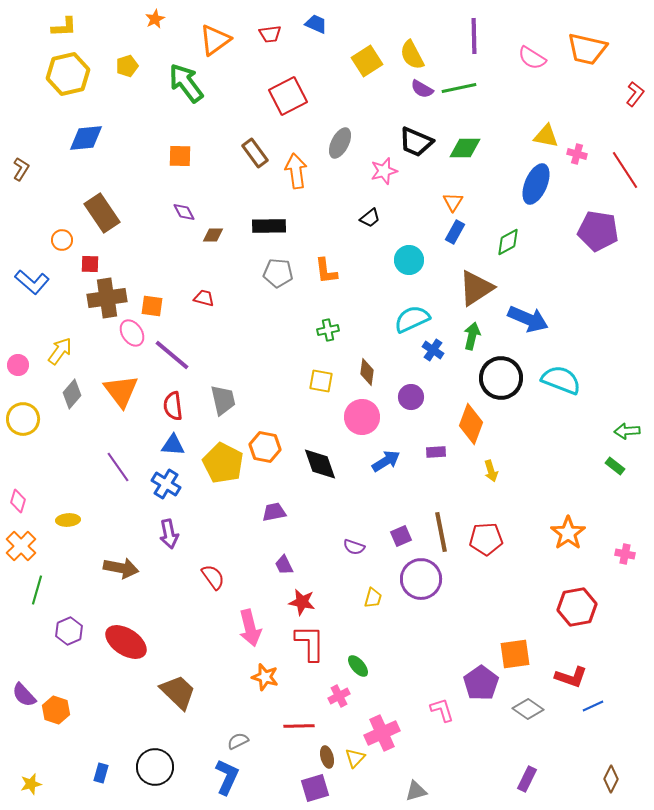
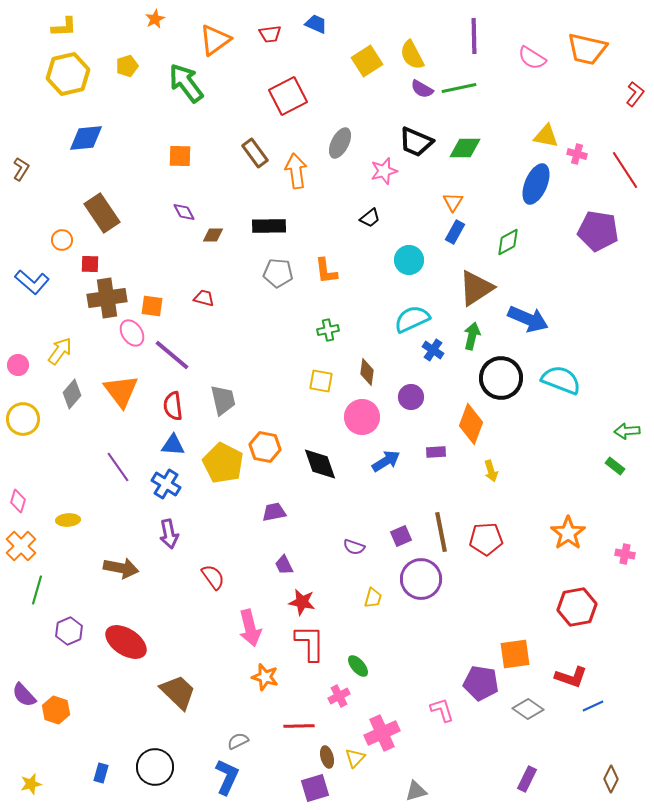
purple pentagon at (481, 683): rotated 28 degrees counterclockwise
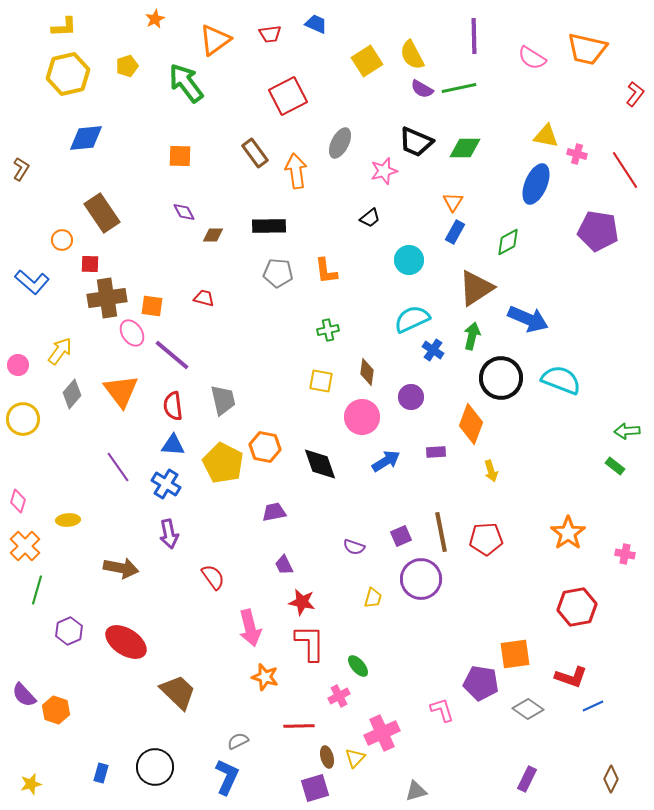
orange cross at (21, 546): moved 4 px right
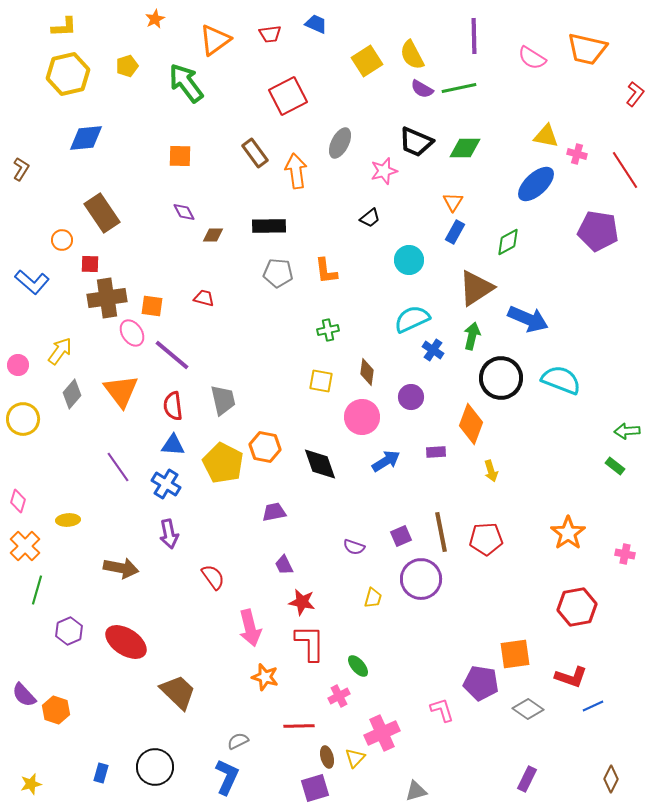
blue ellipse at (536, 184): rotated 24 degrees clockwise
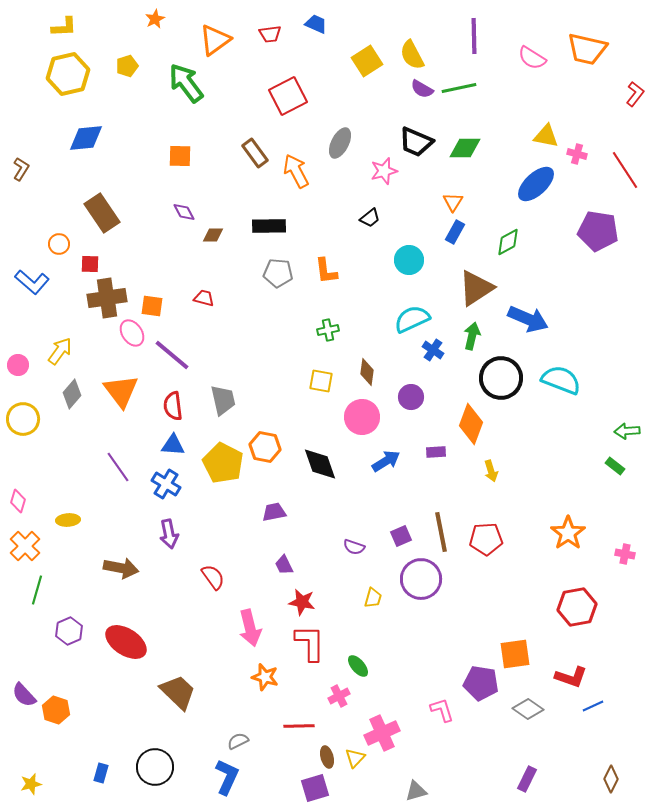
orange arrow at (296, 171): rotated 20 degrees counterclockwise
orange circle at (62, 240): moved 3 px left, 4 px down
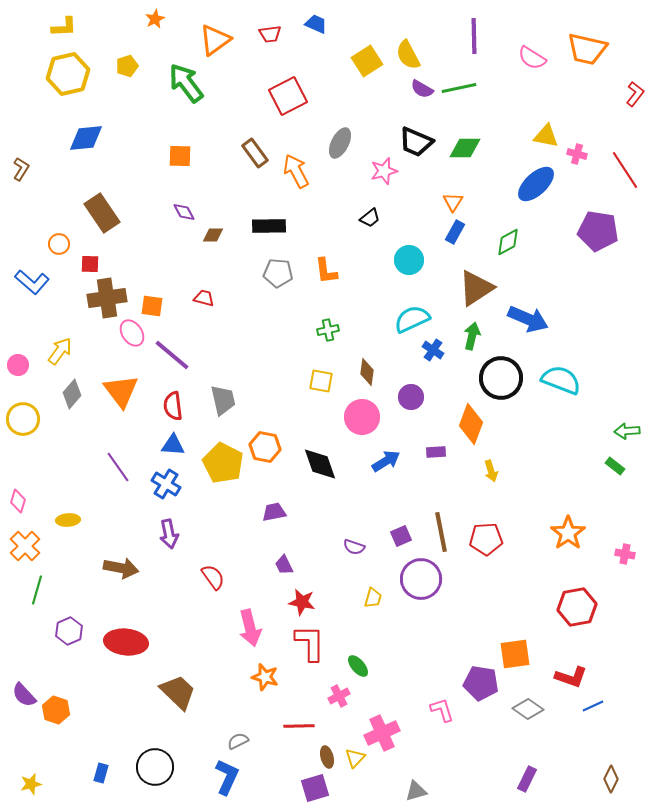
yellow semicircle at (412, 55): moved 4 px left
red ellipse at (126, 642): rotated 27 degrees counterclockwise
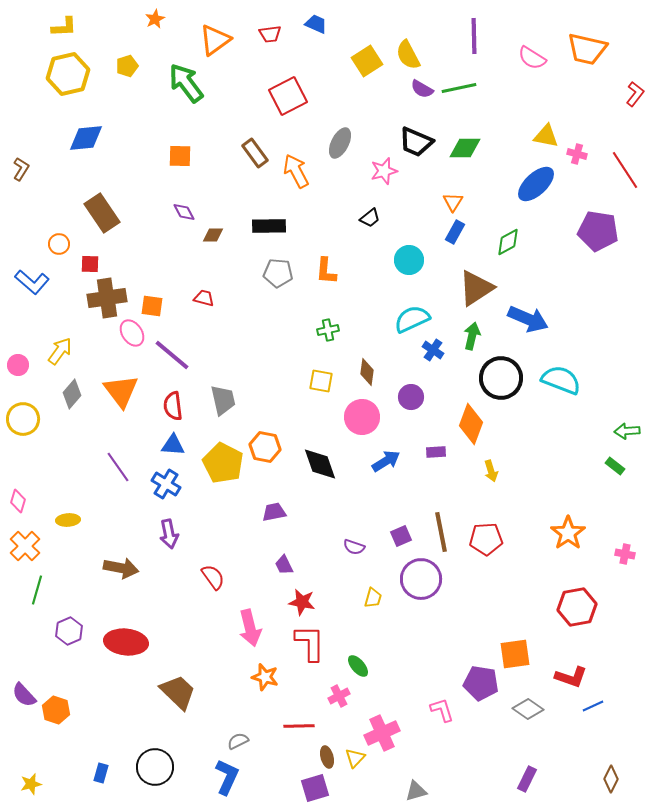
orange L-shape at (326, 271): rotated 12 degrees clockwise
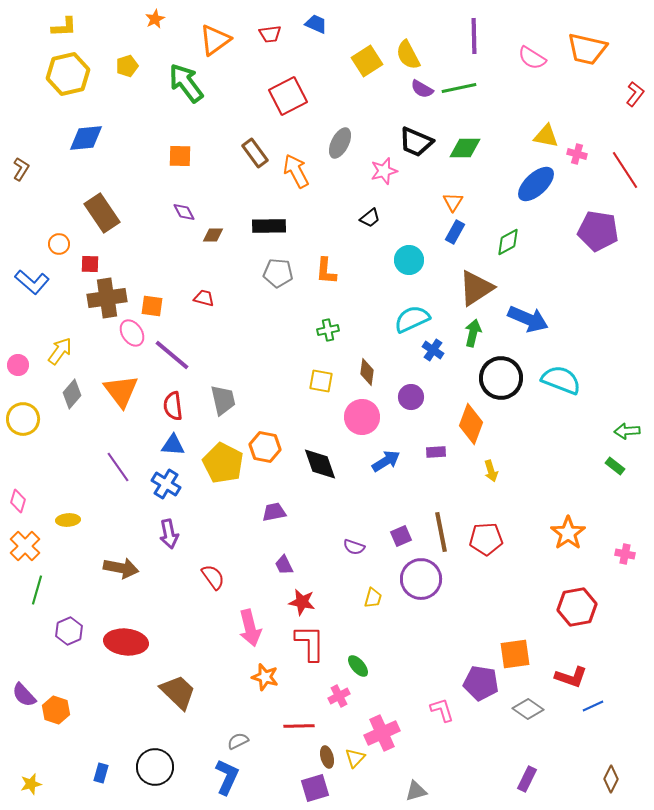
green arrow at (472, 336): moved 1 px right, 3 px up
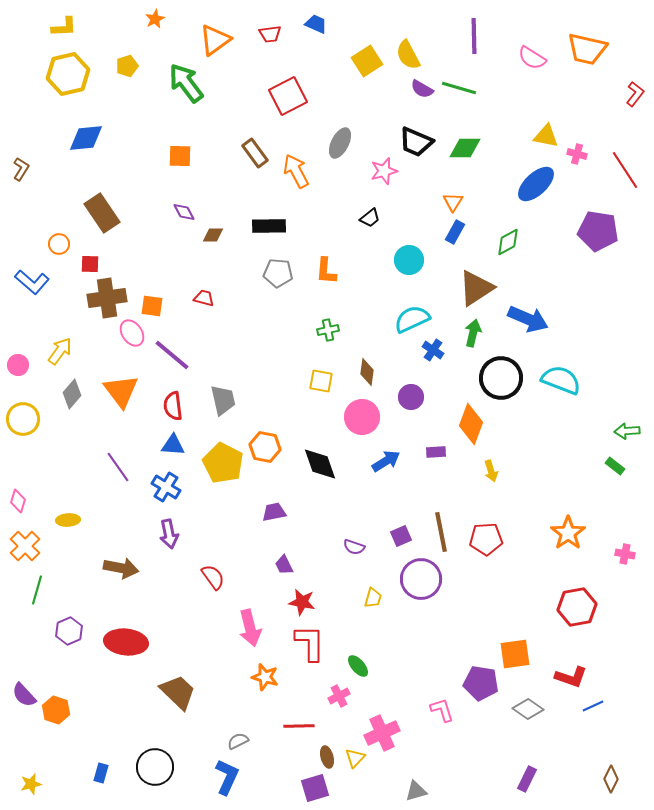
green line at (459, 88): rotated 28 degrees clockwise
blue cross at (166, 484): moved 3 px down
